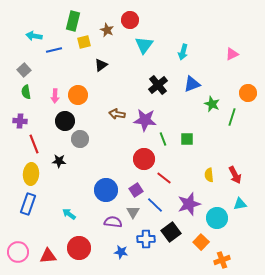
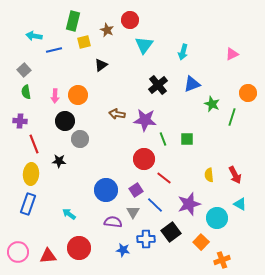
cyan triangle at (240, 204): rotated 40 degrees clockwise
blue star at (121, 252): moved 2 px right, 2 px up
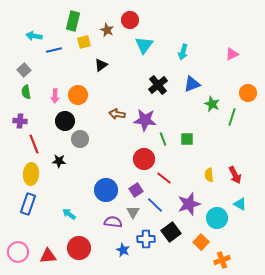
blue star at (123, 250): rotated 16 degrees clockwise
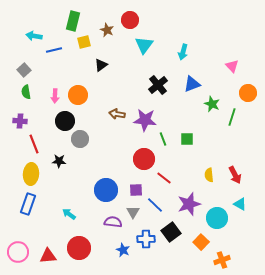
pink triangle at (232, 54): moved 12 px down; rotated 48 degrees counterclockwise
purple square at (136, 190): rotated 32 degrees clockwise
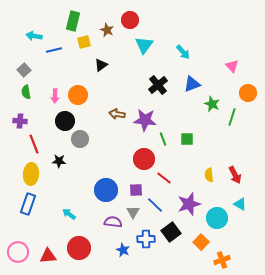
cyan arrow at (183, 52): rotated 56 degrees counterclockwise
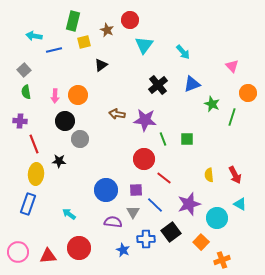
yellow ellipse at (31, 174): moved 5 px right
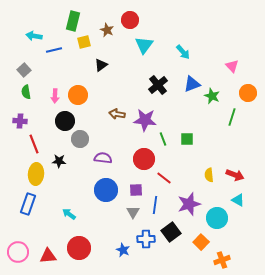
green star at (212, 104): moved 8 px up
red arrow at (235, 175): rotated 42 degrees counterclockwise
cyan triangle at (240, 204): moved 2 px left, 4 px up
blue line at (155, 205): rotated 54 degrees clockwise
purple semicircle at (113, 222): moved 10 px left, 64 px up
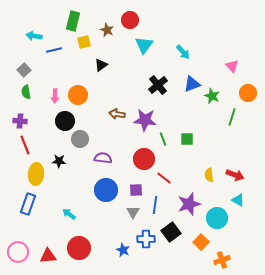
red line at (34, 144): moved 9 px left, 1 px down
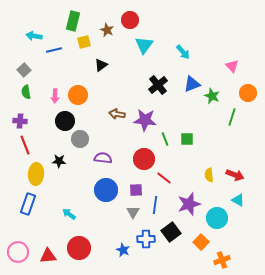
green line at (163, 139): moved 2 px right
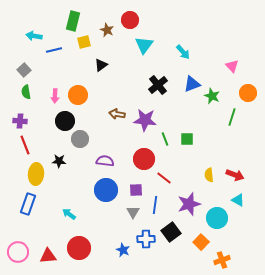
purple semicircle at (103, 158): moved 2 px right, 3 px down
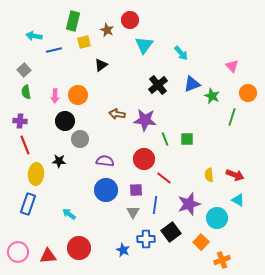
cyan arrow at (183, 52): moved 2 px left, 1 px down
